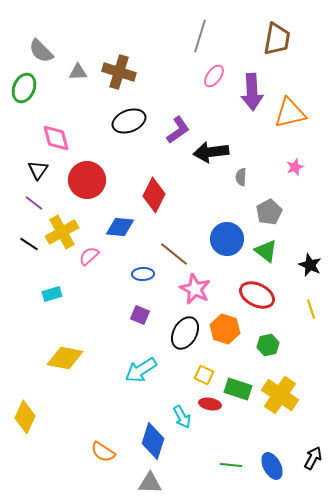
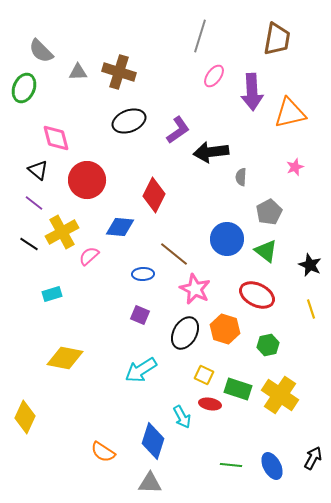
black triangle at (38, 170): rotated 25 degrees counterclockwise
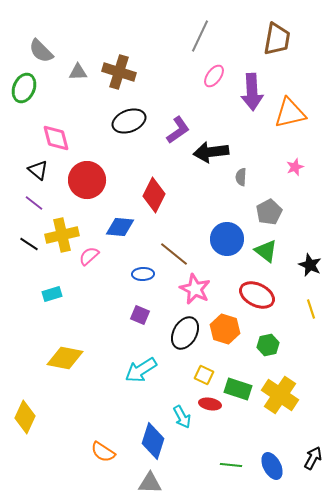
gray line at (200, 36): rotated 8 degrees clockwise
yellow cross at (62, 232): moved 3 px down; rotated 16 degrees clockwise
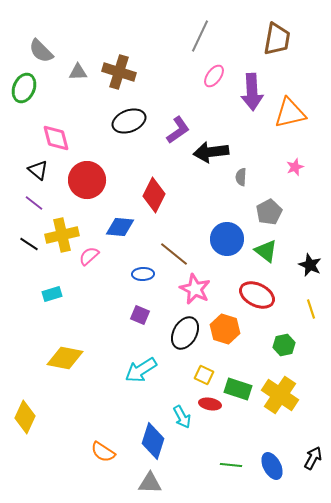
green hexagon at (268, 345): moved 16 px right
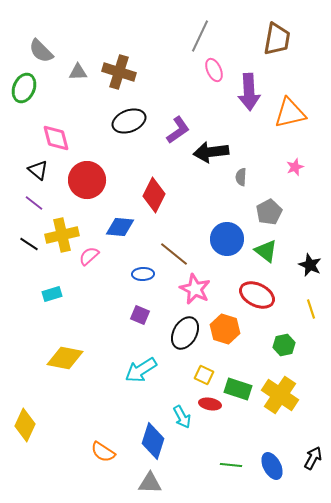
pink ellipse at (214, 76): moved 6 px up; rotated 60 degrees counterclockwise
purple arrow at (252, 92): moved 3 px left
yellow diamond at (25, 417): moved 8 px down
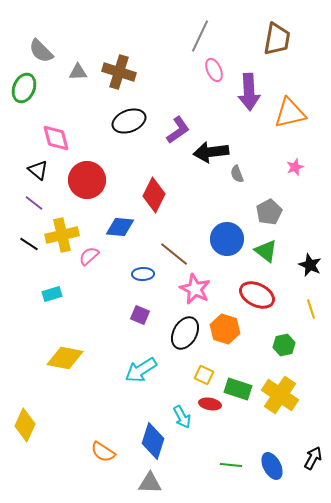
gray semicircle at (241, 177): moved 4 px left, 3 px up; rotated 24 degrees counterclockwise
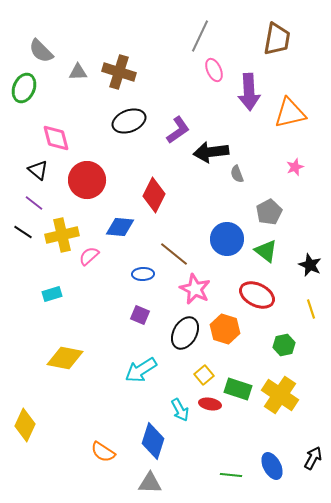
black line at (29, 244): moved 6 px left, 12 px up
yellow square at (204, 375): rotated 24 degrees clockwise
cyan arrow at (182, 417): moved 2 px left, 7 px up
green line at (231, 465): moved 10 px down
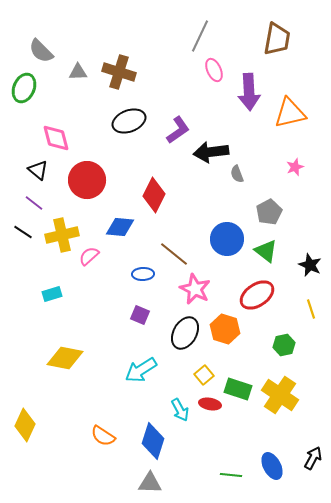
red ellipse at (257, 295): rotated 60 degrees counterclockwise
orange semicircle at (103, 452): moved 16 px up
